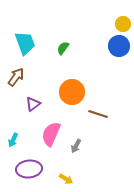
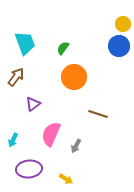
orange circle: moved 2 px right, 15 px up
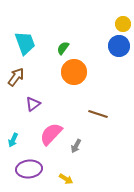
orange circle: moved 5 px up
pink semicircle: rotated 20 degrees clockwise
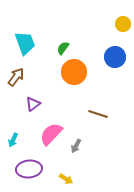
blue circle: moved 4 px left, 11 px down
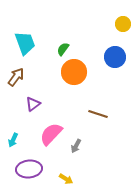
green semicircle: moved 1 px down
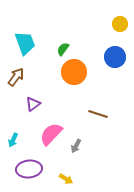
yellow circle: moved 3 px left
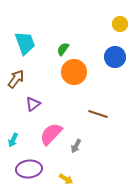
brown arrow: moved 2 px down
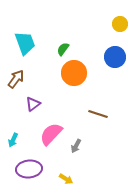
orange circle: moved 1 px down
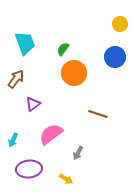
pink semicircle: rotated 10 degrees clockwise
gray arrow: moved 2 px right, 7 px down
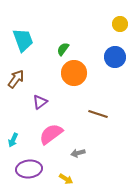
cyan trapezoid: moved 2 px left, 3 px up
purple triangle: moved 7 px right, 2 px up
gray arrow: rotated 48 degrees clockwise
